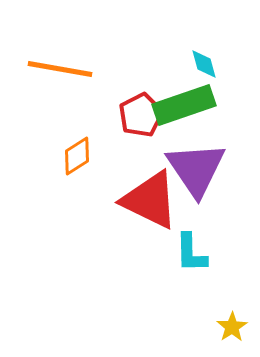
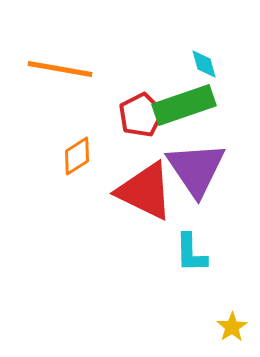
red triangle: moved 5 px left, 9 px up
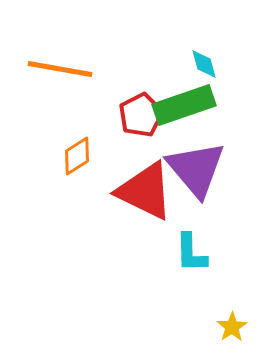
purple triangle: rotated 6 degrees counterclockwise
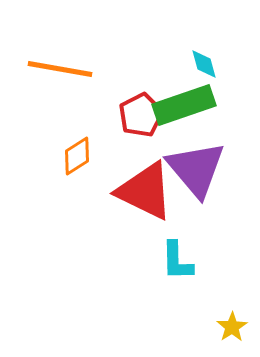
cyan L-shape: moved 14 px left, 8 px down
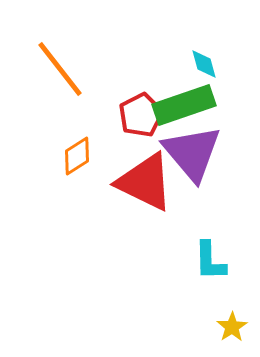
orange line: rotated 42 degrees clockwise
purple triangle: moved 4 px left, 16 px up
red triangle: moved 9 px up
cyan L-shape: moved 33 px right
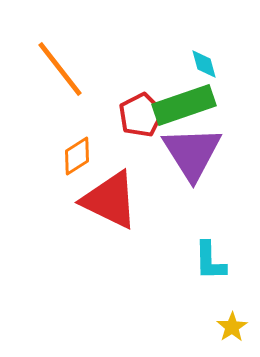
purple triangle: rotated 8 degrees clockwise
red triangle: moved 35 px left, 18 px down
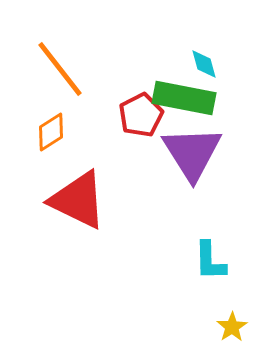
green rectangle: moved 7 px up; rotated 30 degrees clockwise
orange diamond: moved 26 px left, 24 px up
red triangle: moved 32 px left
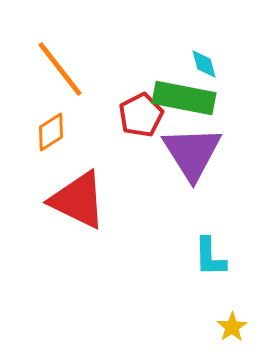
cyan L-shape: moved 4 px up
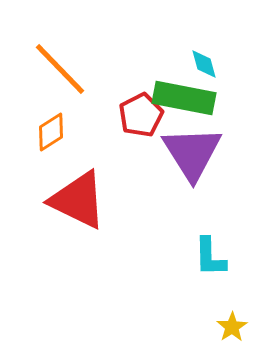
orange line: rotated 6 degrees counterclockwise
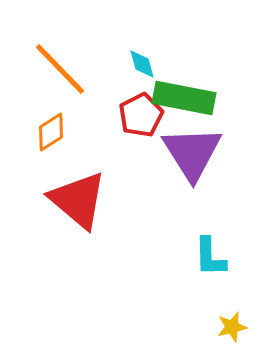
cyan diamond: moved 62 px left
red triangle: rotated 14 degrees clockwise
yellow star: rotated 20 degrees clockwise
